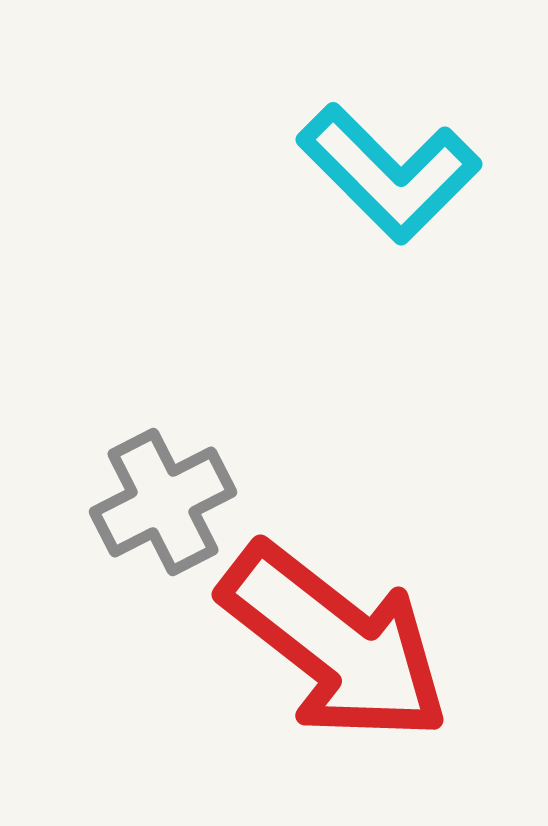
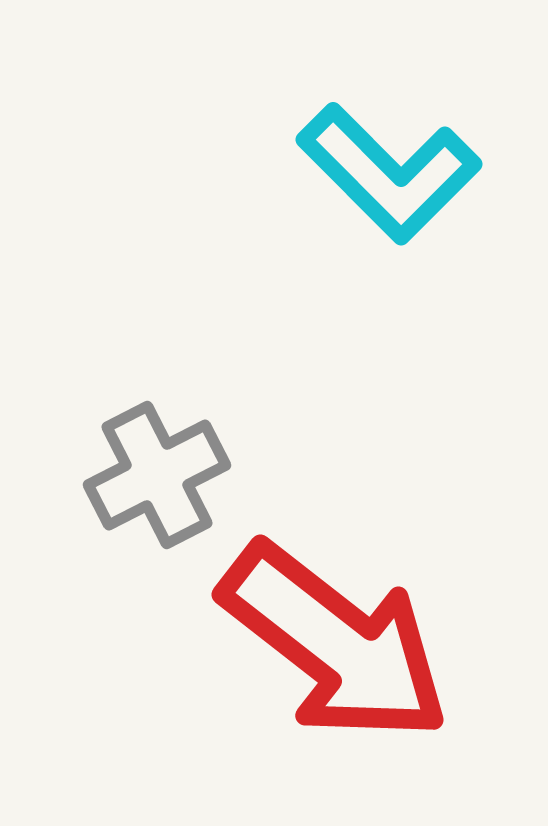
gray cross: moved 6 px left, 27 px up
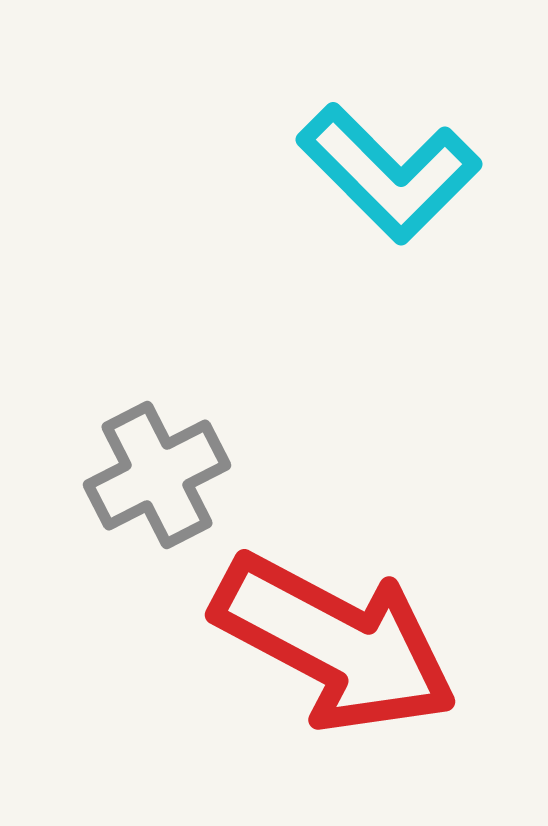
red arrow: rotated 10 degrees counterclockwise
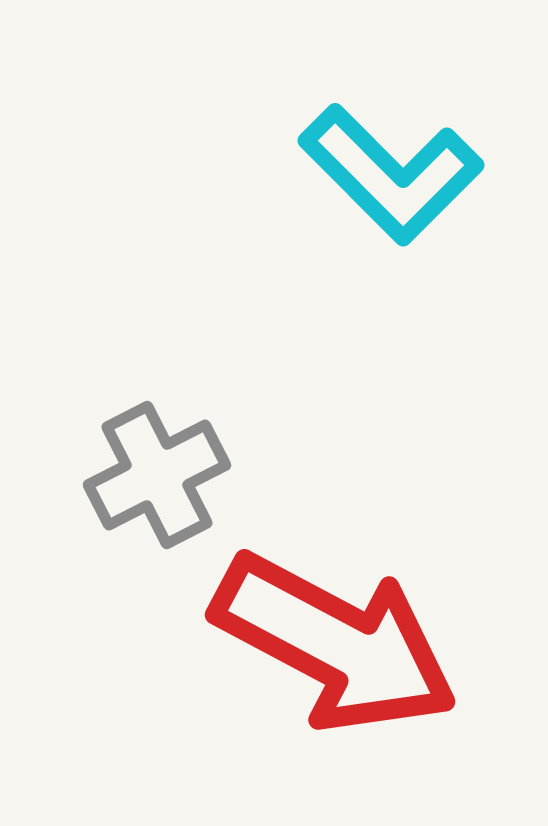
cyan L-shape: moved 2 px right, 1 px down
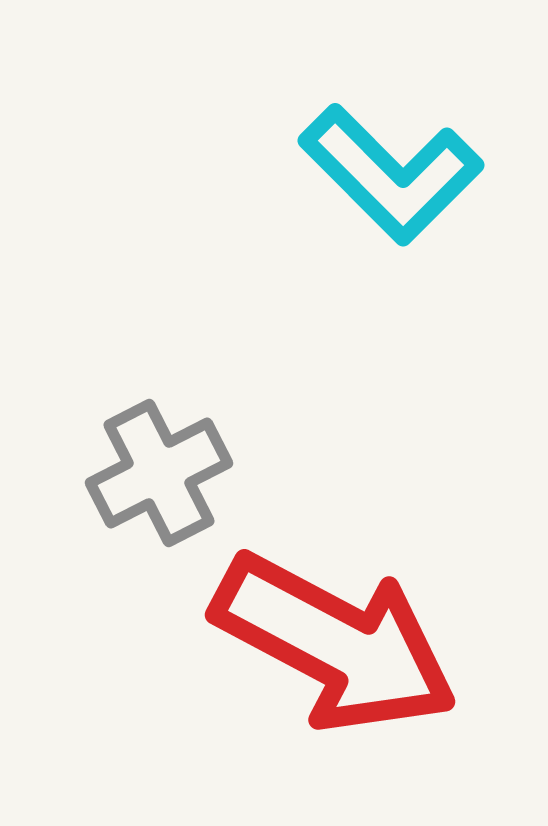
gray cross: moved 2 px right, 2 px up
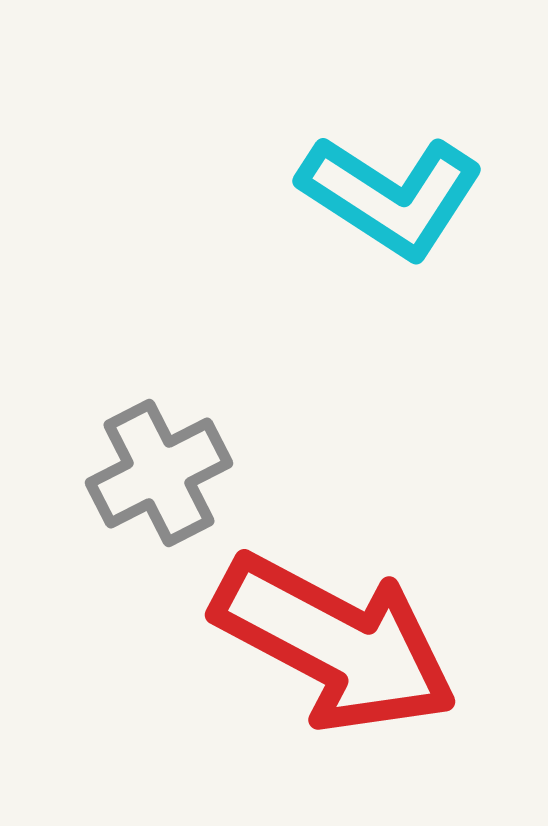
cyan L-shape: moved 22 px down; rotated 12 degrees counterclockwise
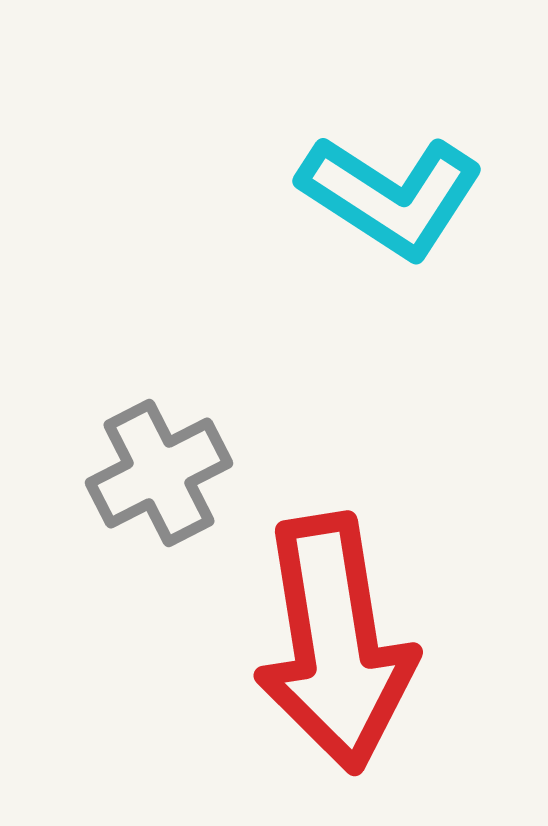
red arrow: rotated 53 degrees clockwise
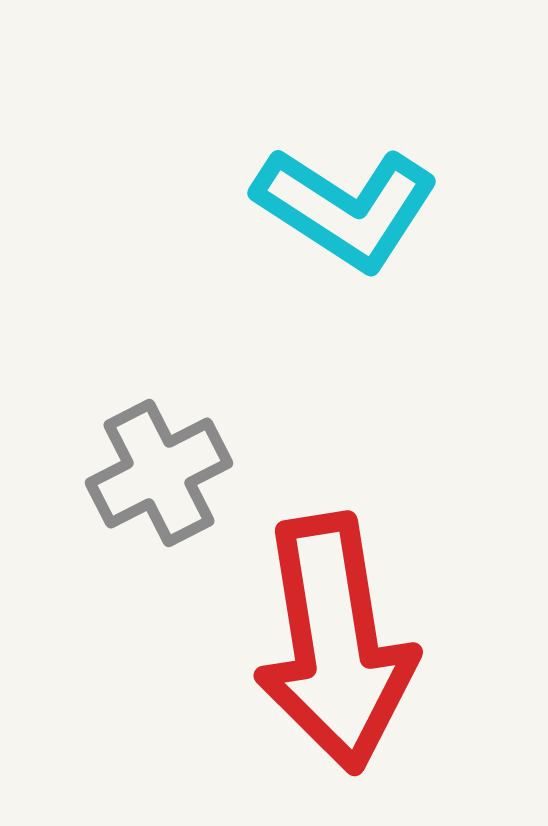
cyan L-shape: moved 45 px left, 12 px down
